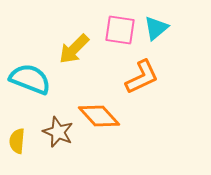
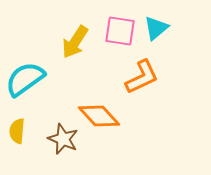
pink square: moved 1 px down
yellow arrow: moved 1 px right, 7 px up; rotated 12 degrees counterclockwise
cyan semicircle: moved 5 px left; rotated 57 degrees counterclockwise
brown star: moved 5 px right, 7 px down
yellow semicircle: moved 10 px up
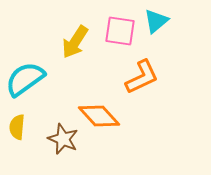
cyan triangle: moved 7 px up
yellow semicircle: moved 4 px up
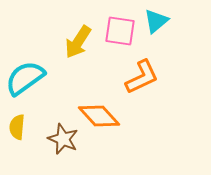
yellow arrow: moved 3 px right
cyan semicircle: moved 1 px up
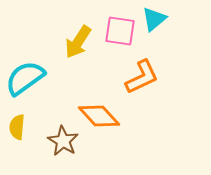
cyan triangle: moved 2 px left, 2 px up
brown star: moved 2 px down; rotated 8 degrees clockwise
